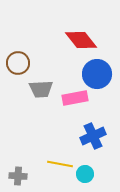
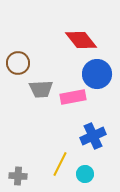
pink rectangle: moved 2 px left, 1 px up
yellow line: rotated 75 degrees counterclockwise
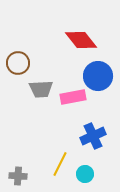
blue circle: moved 1 px right, 2 px down
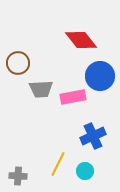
blue circle: moved 2 px right
yellow line: moved 2 px left
cyan circle: moved 3 px up
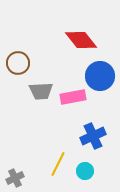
gray trapezoid: moved 2 px down
gray cross: moved 3 px left, 2 px down; rotated 30 degrees counterclockwise
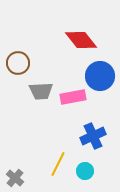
gray cross: rotated 24 degrees counterclockwise
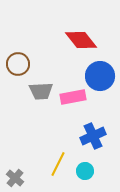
brown circle: moved 1 px down
